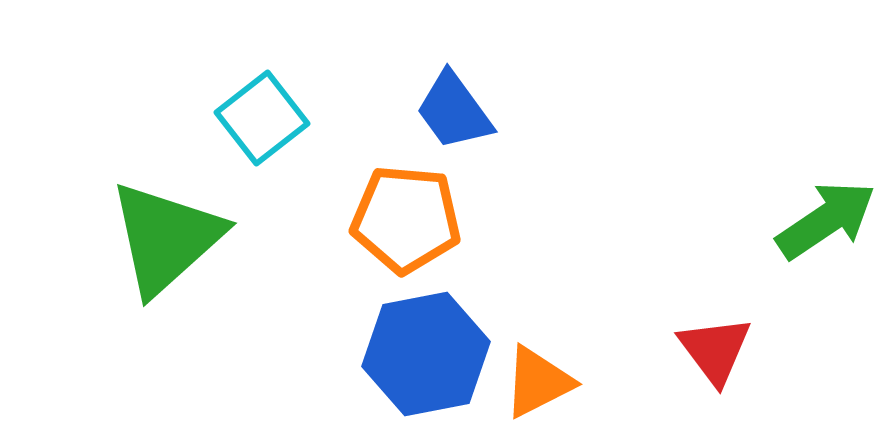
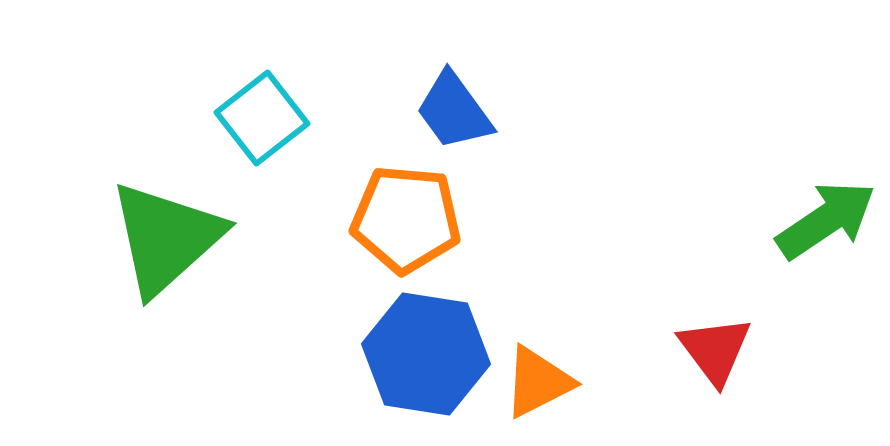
blue hexagon: rotated 20 degrees clockwise
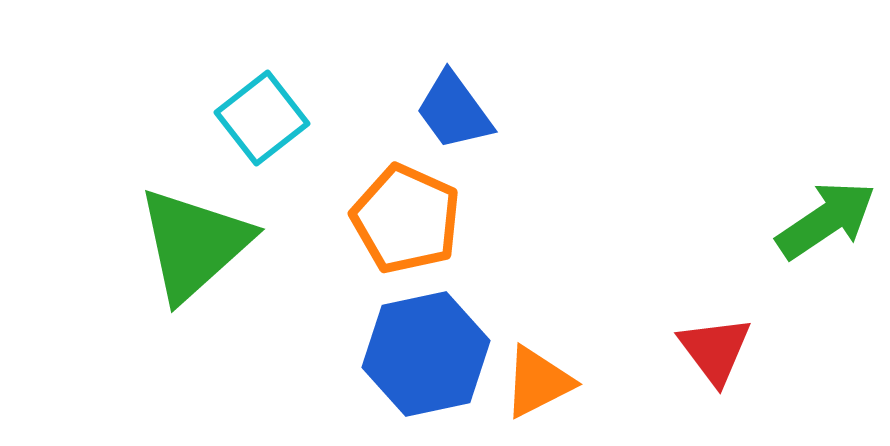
orange pentagon: rotated 19 degrees clockwise
green triangle: moved 28 px right, 6 px down
blue hexagon: rotated 21 degrees counterclockwise
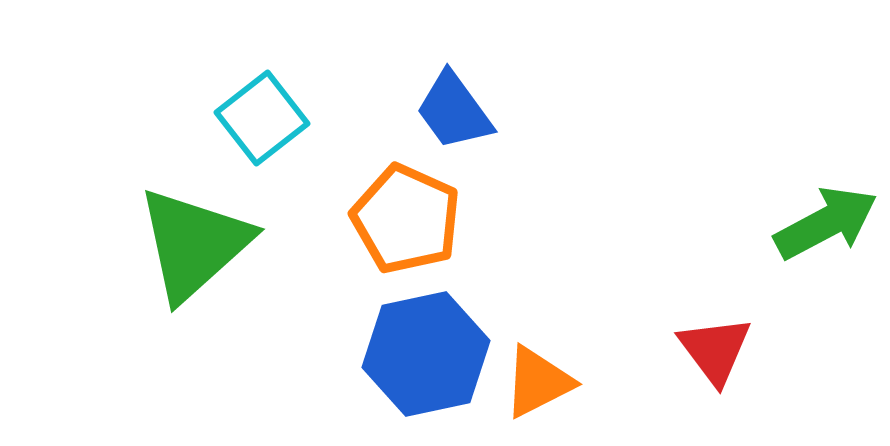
green arrow: moved 3 px down; rotated 6 degrees clockwise
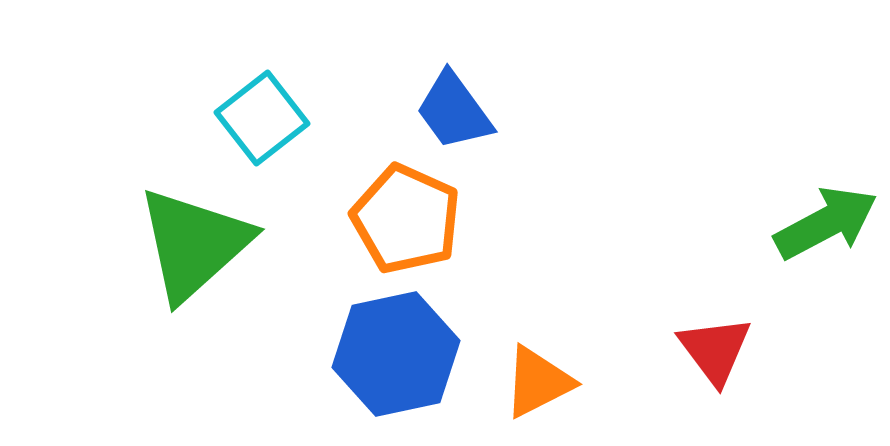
blue hexagon: moved 30 px left
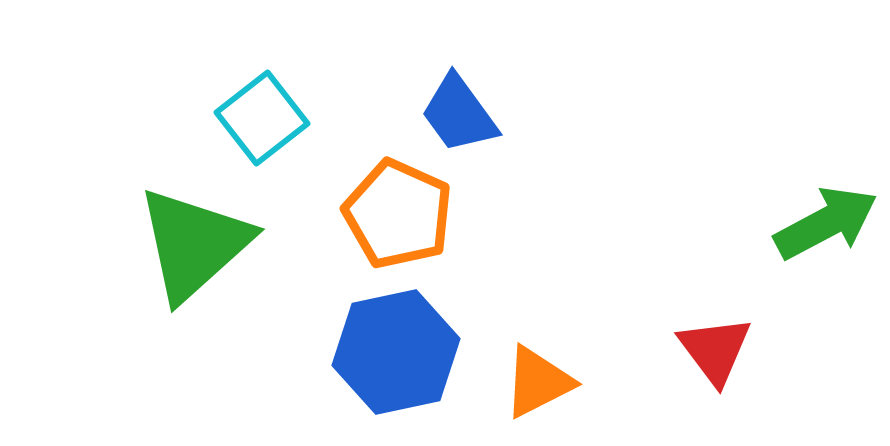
blue trapezoid: moved 5 px right, 3 px down
orange pentagon: moved 8 px left, 5 px up
blue hexagon: moved 2 px up
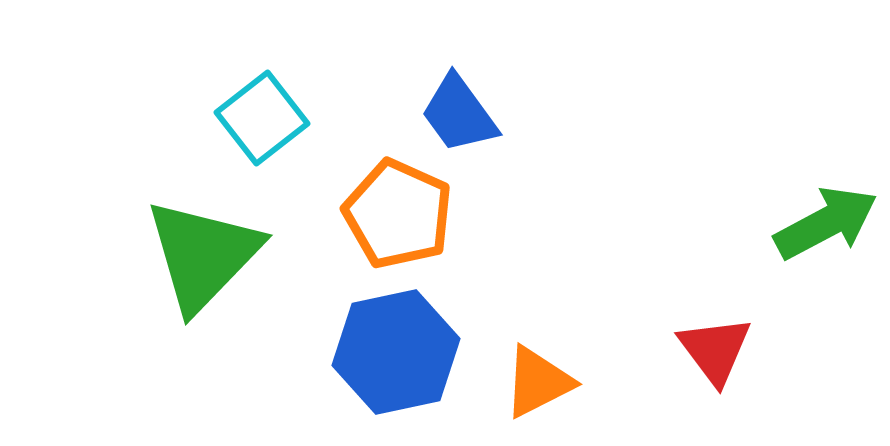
green triangle: moved 9 px right, 11 px down; rotated 4 degrees counterclockwise
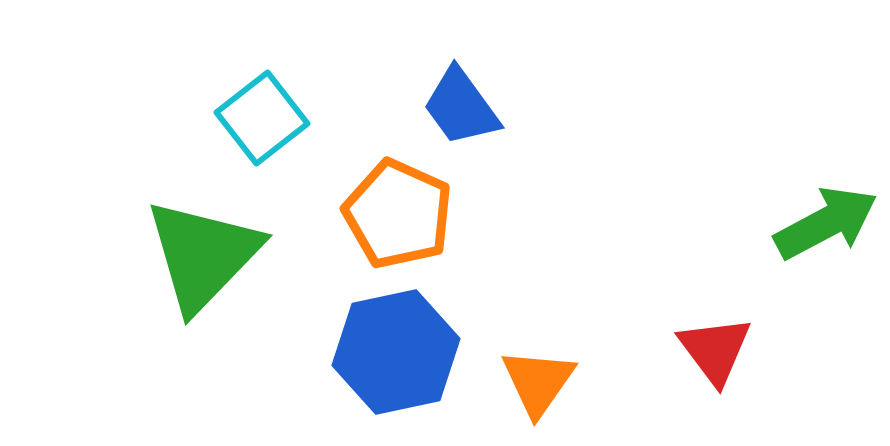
blue trapezoid: moved 2 px right, 7 px up
orange triangle: rotated 28 degrees counterclockwise
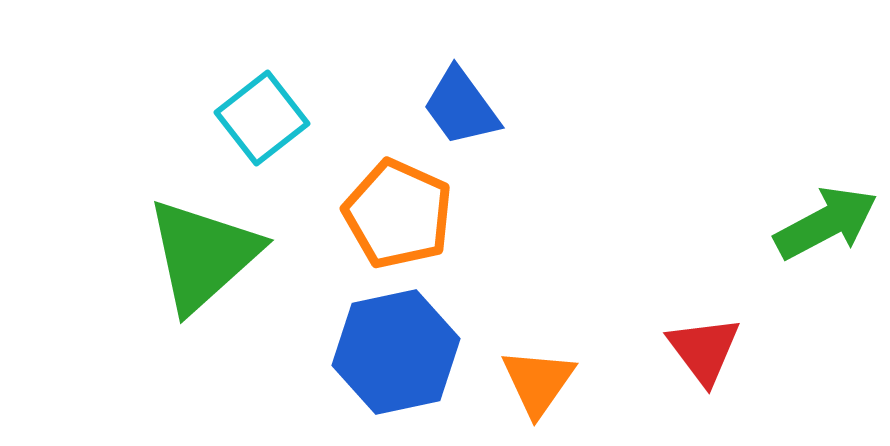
green triangle: rotated 4 degrees clockwise
red triangle: moved 11 px left
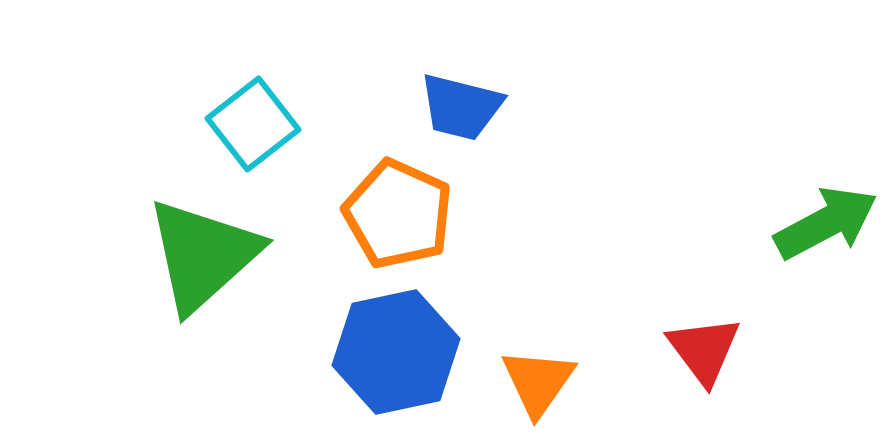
blue trapezoid: rotated 40 degrees counterclockwise
cyan square: moved 9 px left, 6 px down
